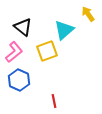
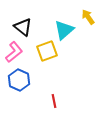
yellow arrow: moved 3 px down
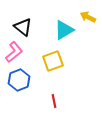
yellow arrow: rotated 28 degrees counterclockwise
cyan triangle: rotated 10 degrees clockwise
yellow square: moved 6 px right, 10 px down
blue hexagon: rotated 15 degrees clockwise
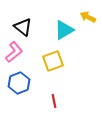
blue hexagon: moved 3 px down
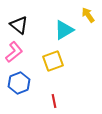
yellow arrow: moved 2 px up; rotated 28 degrees clockwise
black triangle: moved 4 px left, 2 px up
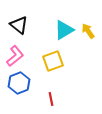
yellow arrow: moved 16 px down
pink L-shape: moved 1 px right, 4 px down
red line: moved 3 px left, 2 px up
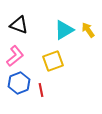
black triangle: rotated 18 degrees counterclockwise
yellow arrow: moved 1 px up
red line: moved 10 px left, 9 px up
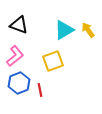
red line: moved 1 px left
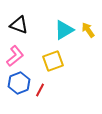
red line: rotated 40 degrees clockwise
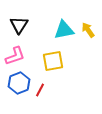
black triangle: rotated 42 degrees clockwise
cyan triangle: rotated 20 degrees clockwise
pink L-shape: rotated 20 degrees clockwise
yellow square: rotated 10 degrees clockwise
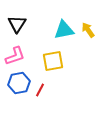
black triangle: moved 2 px left, 1 px up
blue hexagon: rotated 10 degrees clockwise
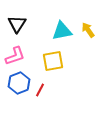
cyan triangle: moved 2 px left, 1 px down
blue hexagon: rotated 10 degrees counterclockwise
